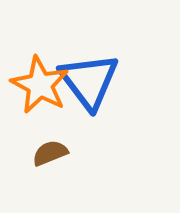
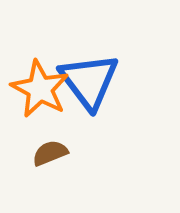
orange star: moved 4 px down
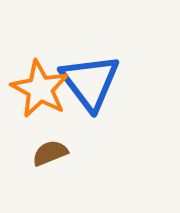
blue triangle: moved 1 px right, 1 px down
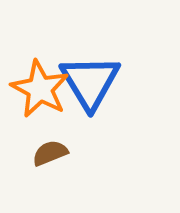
blue triangle: rotated 6 degrees clockwise
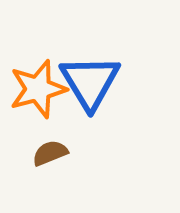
orange star: moved 2 px left; rotated 28 degrees clockwise
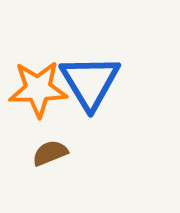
orange star: rotated 14 degrees clockwise
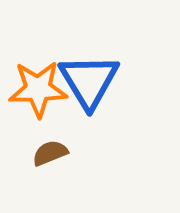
blue triangle: moved 1 px left, 1 px up
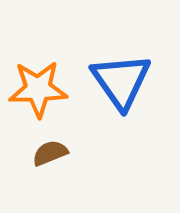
blue triangle: moved 32 px right; rotated 4 degrees counterclockwise
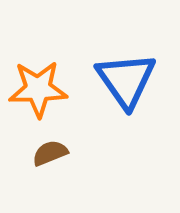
blue triangle: moved 5 px right, 1 px up
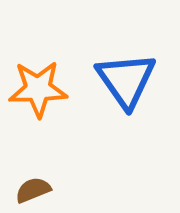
brown semicircle: moved 17 px left, 37 px down
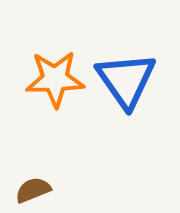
orange star: moved 17 px right, 10 px up
